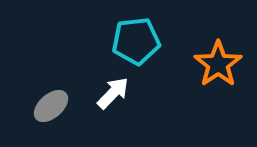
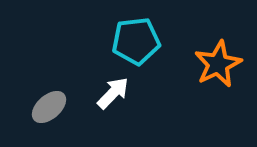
orange star: rotated 9 degrees clockwise
gray ellipse: moved 2 px left, 1 px down
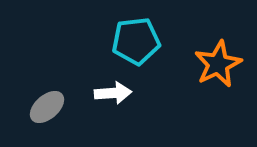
white arrow: rotated 42 degrees clockwise
gray ellipse: moved 2 px left
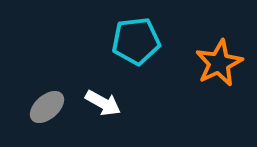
orange star: moved 1 px right, 1 px up
white arrow: moved 10 px left, 10 px down; rotated 33 degrees clockwise
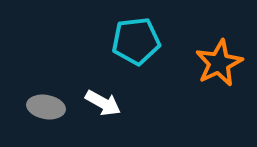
gray ellipse: moved 1 px left; rotated 51 degrees clockwise
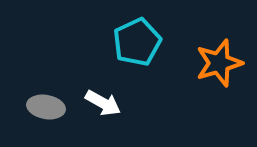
cyan pentagon: moved 1 px right, 1 px down; rotated 18 degrees counterclockwise
orange star: rotated 9 degrees clockwise
